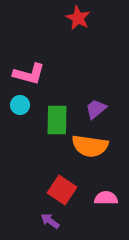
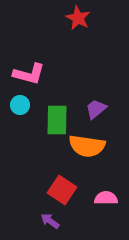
orange semicircle: moved 3 px left
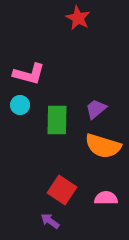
orange semicircle: moved 16 px right; rotated 9 degrees clockwise
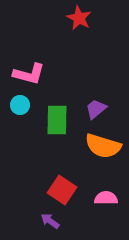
red star: moved 1 px right
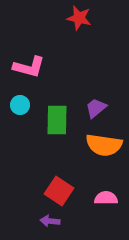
red star: rotated 15 degrees counterclockwise
pink L-shape: moved 7 px up
purple trapezoid: moved 1 px up
orange semicircle: moved 1 px right, 1 px up; rotated 9 degrees counterclockwise
red square: moved 3 px left, 1 px down
purple arrow: rotated 30 degrees counterclockwise
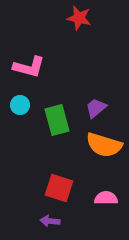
green rectangle: rotated 16 degrees counterclockwise
orange semicircle: rotated 9 degrees clockwise
red square: moved 3 px up; rotated 16 degrees counterclockwise
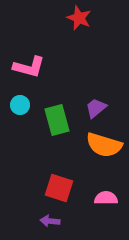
red star: rotated 10 degrees clockwise
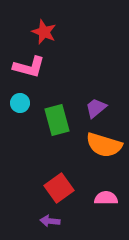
red star: moved 35 px left, 14 px down
cyan circle: moved 2 px up
red square: rotated 36 degrees clockwise
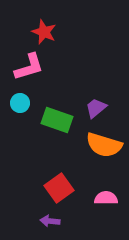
pink L-shape: rotated 32 degrees counterclockwise
green rectangle: rotated 56 degrees counterclockwise
